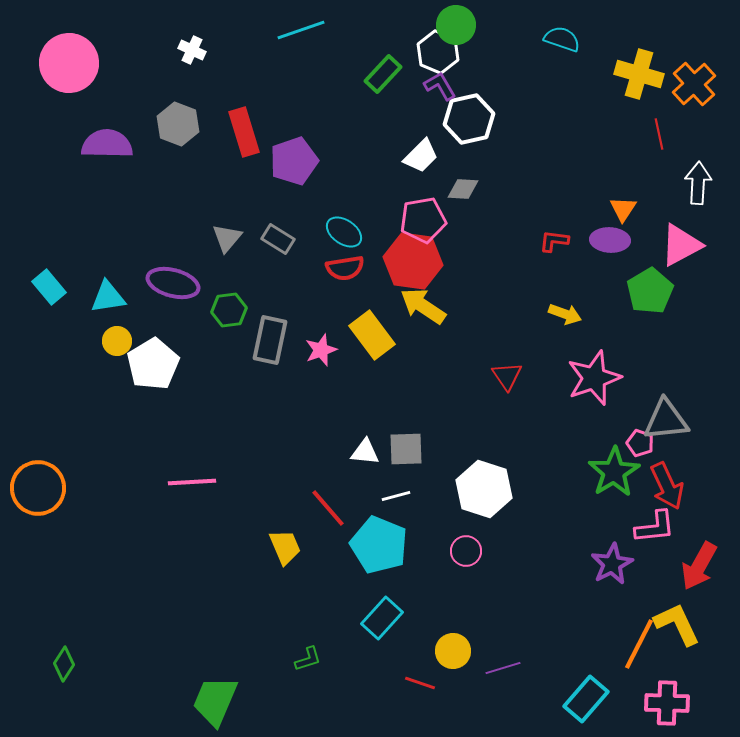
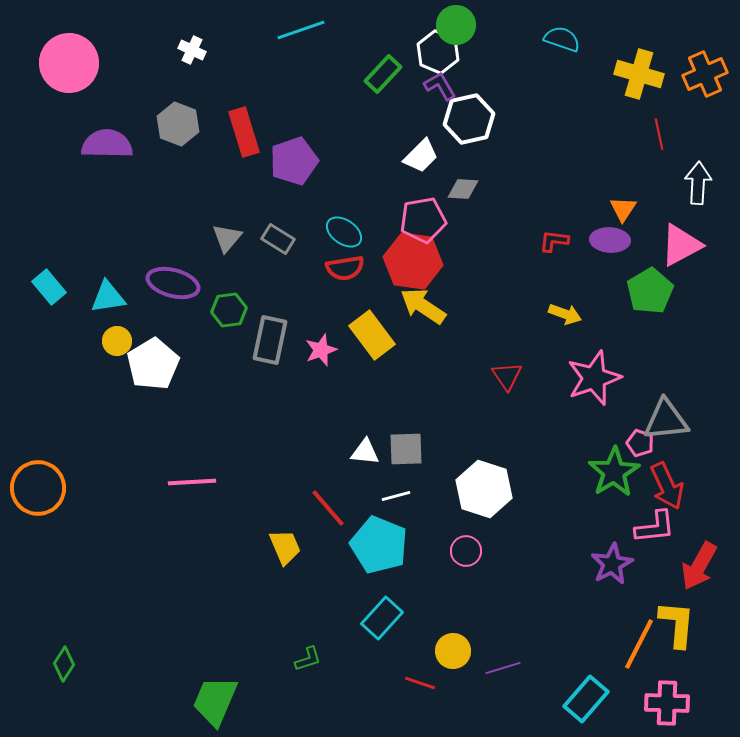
orange cross at (694, 84): moved 11 px right, 10 px up; rotated 18 degrees clockwise
yellow L-shape at (677, 624): rotated 30 degrees clockwise
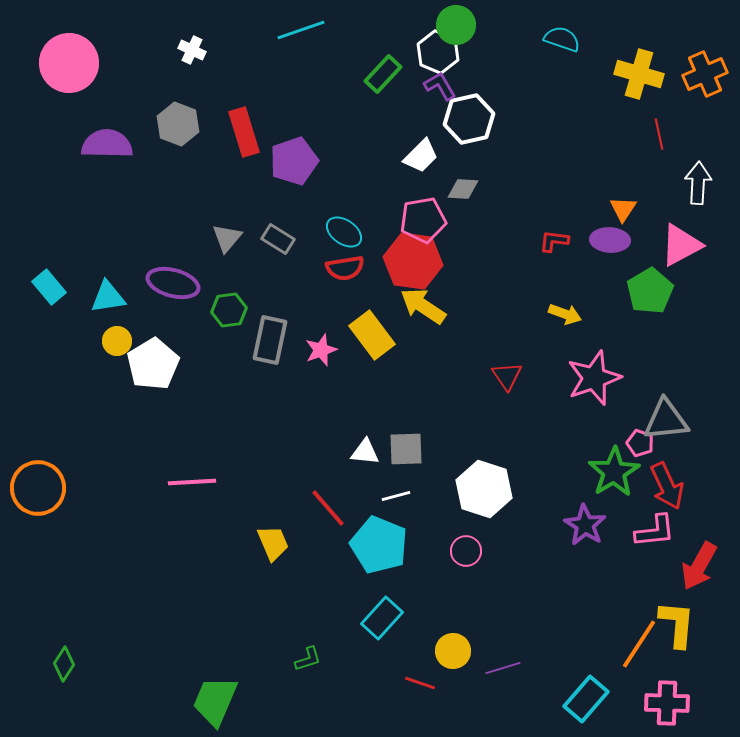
pink L-shape at (655, 527): moved 4 px down
yellow trapezoid at (285, 547): moved 12 px left, 4 px up
purple star at (612, 564): moved 27 px left, 39 px up; rotated 12 degrees counterclockwise
orange line at (639, 644): rotated 6 degrees clockwise
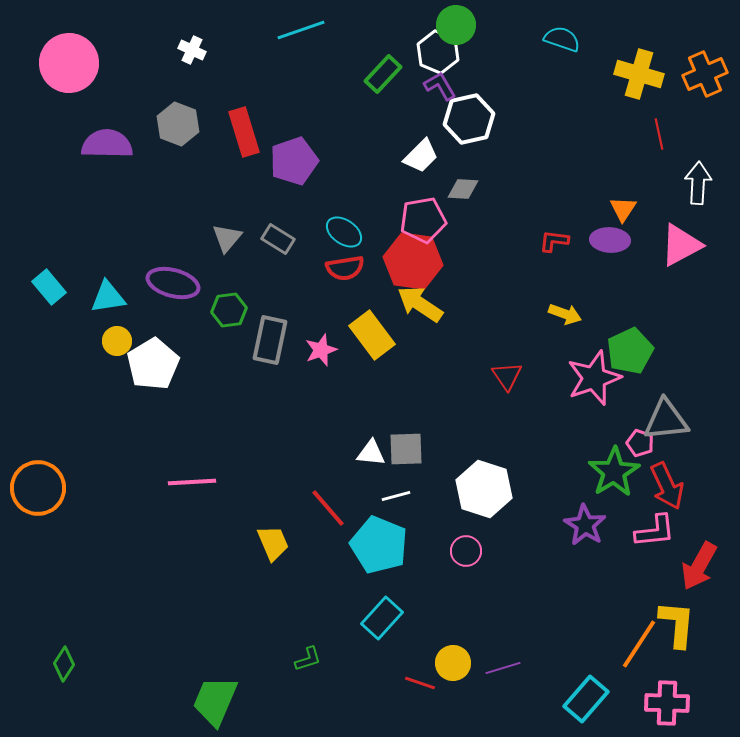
green pentagon at (650, 291): moved 20 px left, 60 px down; rotated 6 degrees clockwise
yellow arrow at (423, 306): moved 3 px left, 2 px up
white triangle at (365, 452): moved 6 px right, 1 px down
yellow circle at (453, 651): moved 12 px down
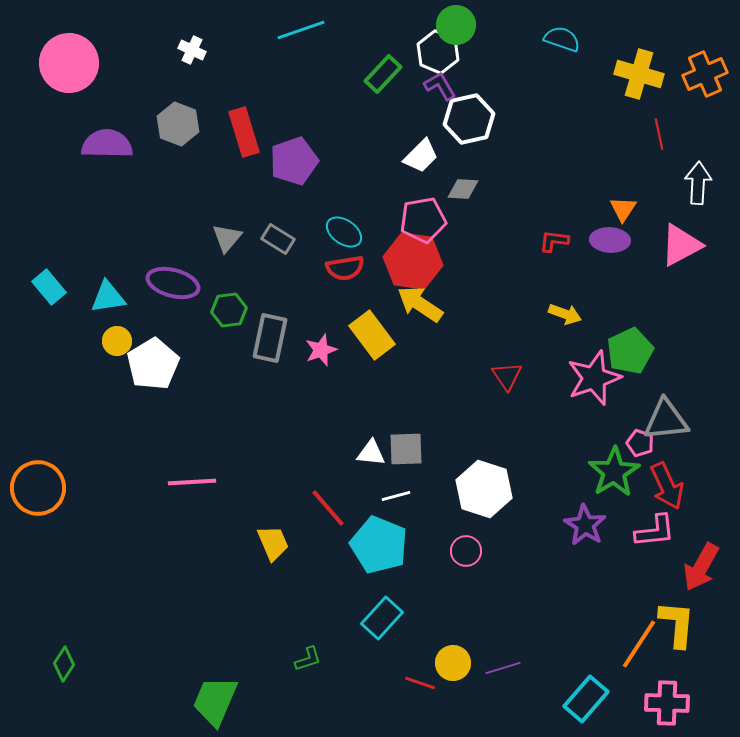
gray rectangle at (270, 340): moved 2 px up
red arrow at (699, 566): moved 2 px right, 1 px down
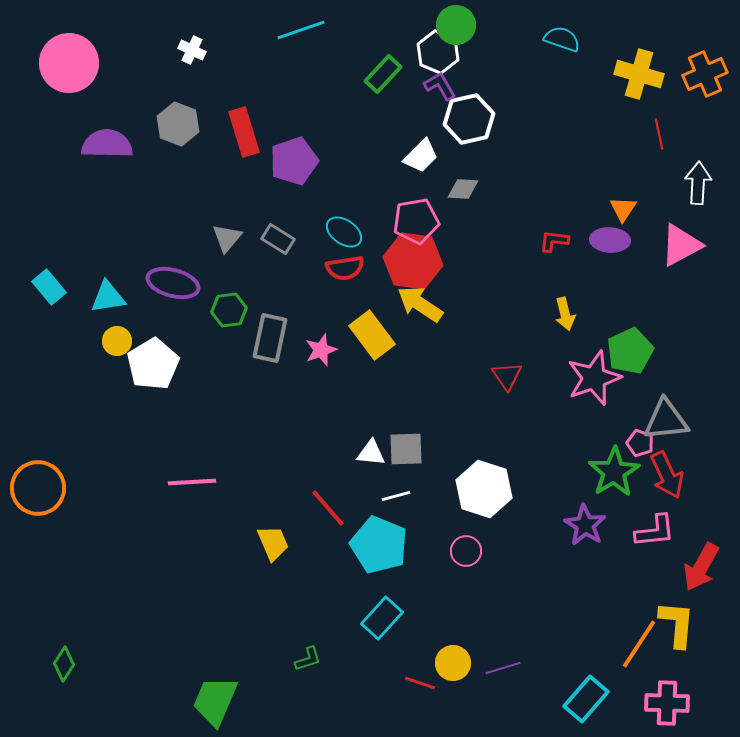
pink pentagon at (423, 220): moved 7 px left, 1 px down
yellow arrow at (565, 314): rotated 56 degrees clockwise
red arrow at (667, 486): moved 11 px up
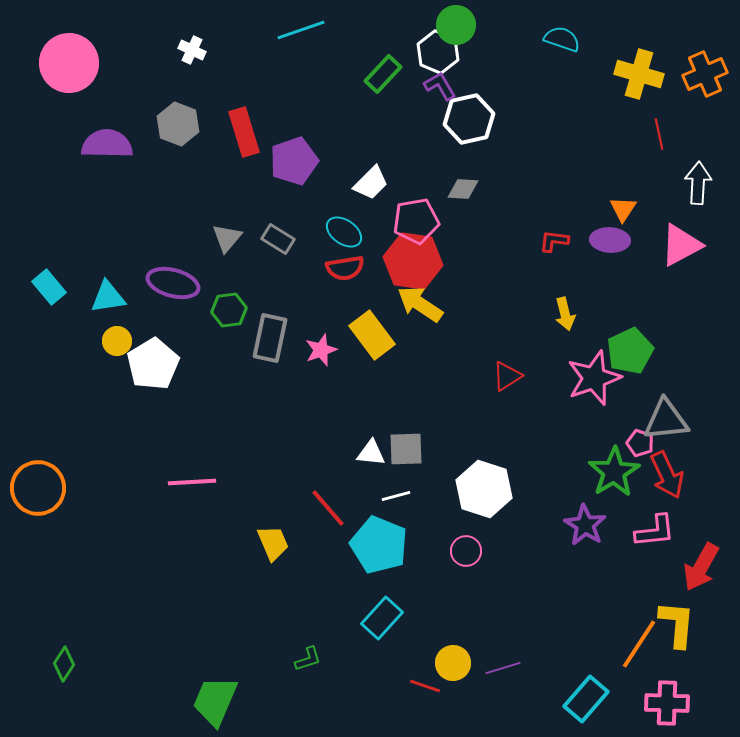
white trapezoid at (421, 156): moved 50 px left, 27 px down
red triangle at (507, 376): rotated 32 degrees clockwise
red line at (420, 683): moved 5 px right, 3 px down
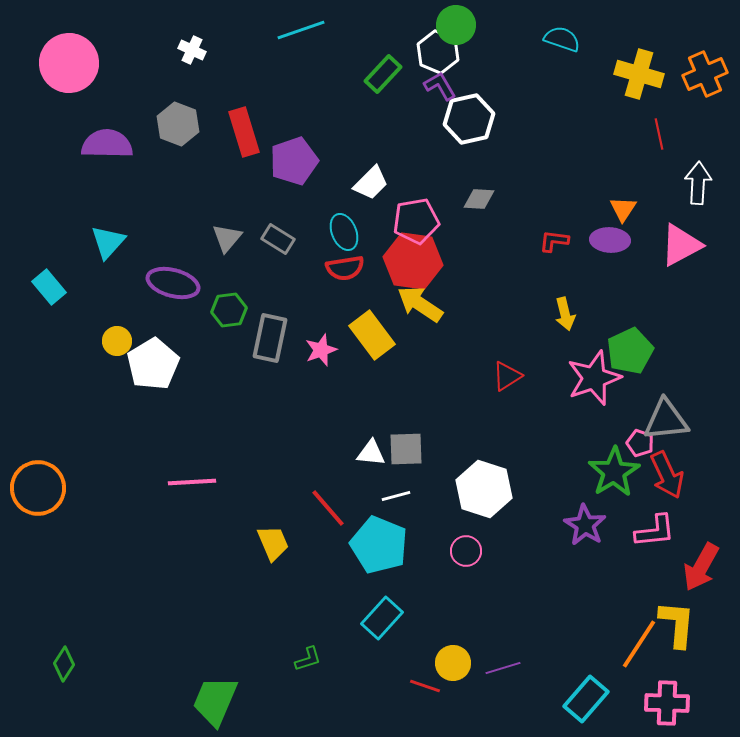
gray diamond at (463, 189): moved 16 px right, 10 px down
cyan ellipse at (344, 232): rotated 33 degrees clockwise
cyan triangle at (108, 297): moved 55 px up; rotated 39 degrees counterclockwise
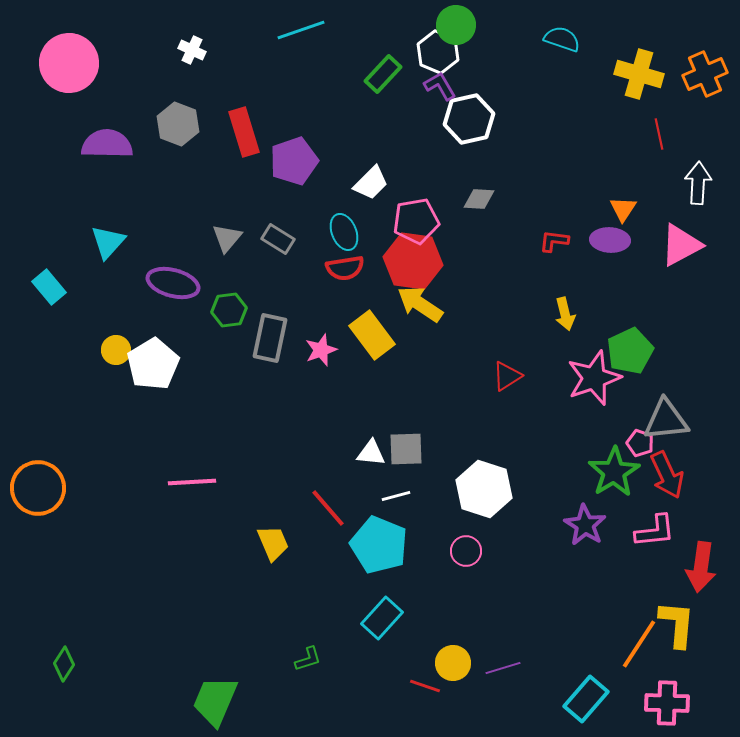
yellow circle at (117, 341): moved 1 px left, 9 px down
red arrow at (701, 567): rotated 21 degrees counterclockwise
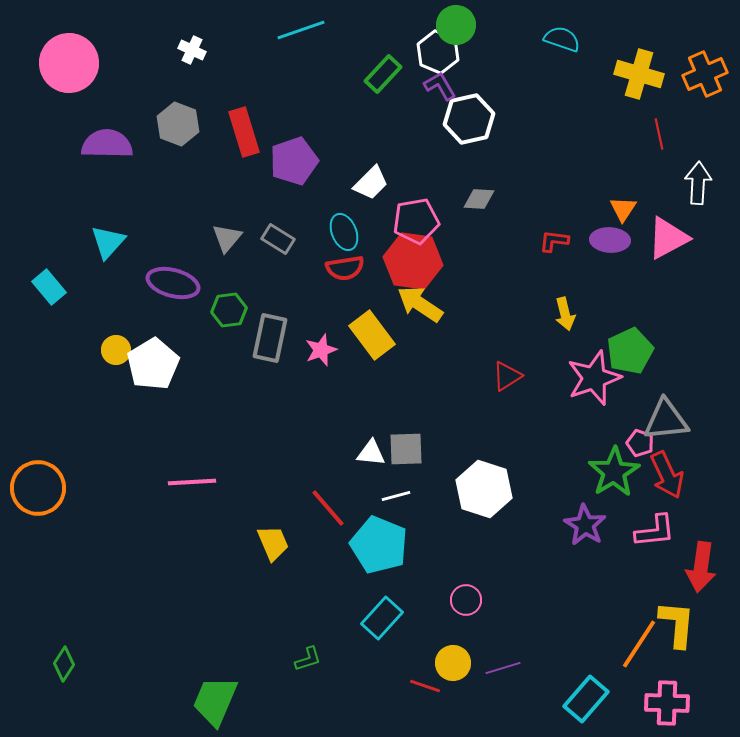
pink triangle at (681, 245): moved 13 px left, 7 px up
pink circle at (466, 551): moved 49 px down
